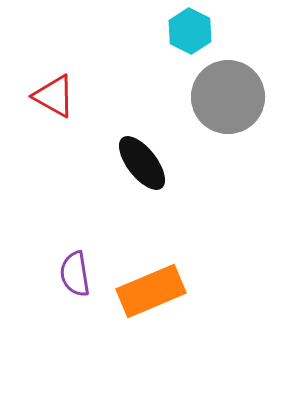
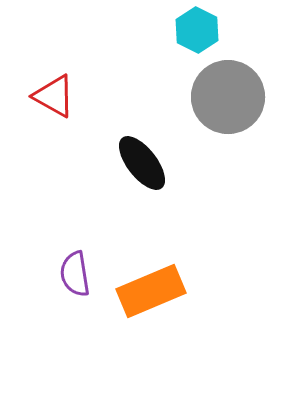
cyan hexagon: moved 7 px right, 1 px up
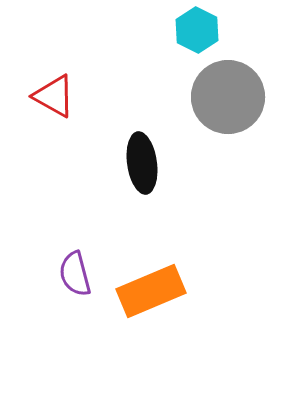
black ellipse: rotated 30 degrees clockwise
purple semicircle: rotated 6 degrees counterclockwise
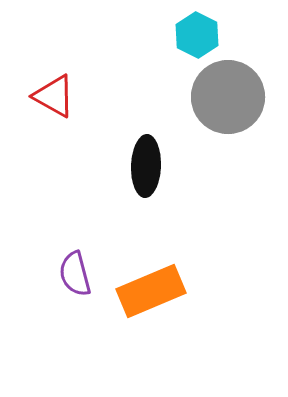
cyan hexagon: moved 5 px down
black ellipse: moved 4 px right, 3 px down; rotated 10 degrees clockwise
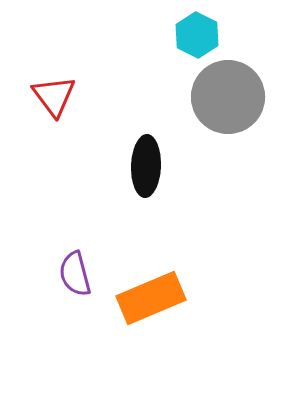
red triangle: rotated 24 degrees clockwise
orange rectangle: moved 7 px down
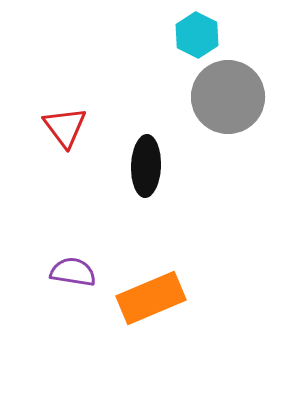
red triangle: moved 11 px right, 31 px down
purple semicircle: moved 2 px left, 2 px up; rotated 114 degrees clockwise
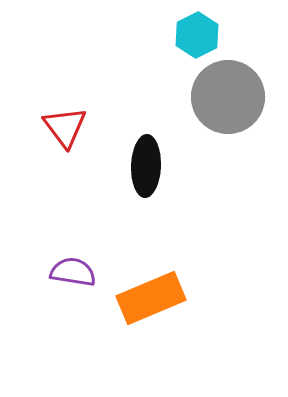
cyan hexagon: rotated 6 degrees clockwise
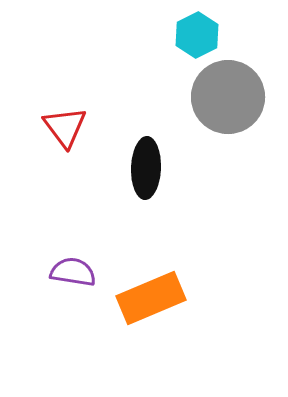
black ellipse: moved 2 px down
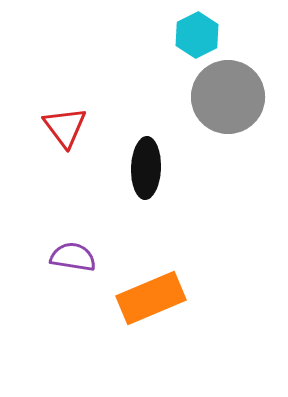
purple semicircle: moved 15 px up
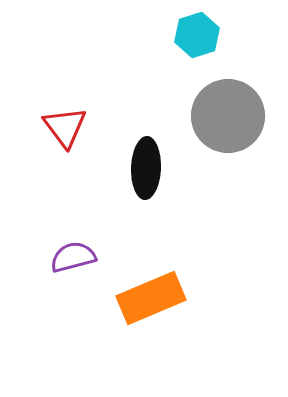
cyan hexagon: rotated 9 degrees clockwise
gray circle: moved 19 px down
purple semicircle: rotated 24 degrees counterclockwise
